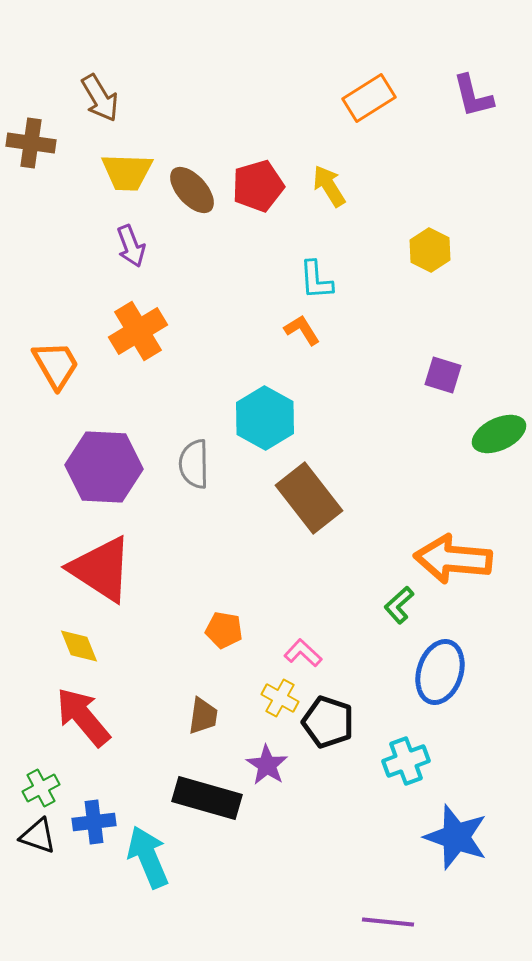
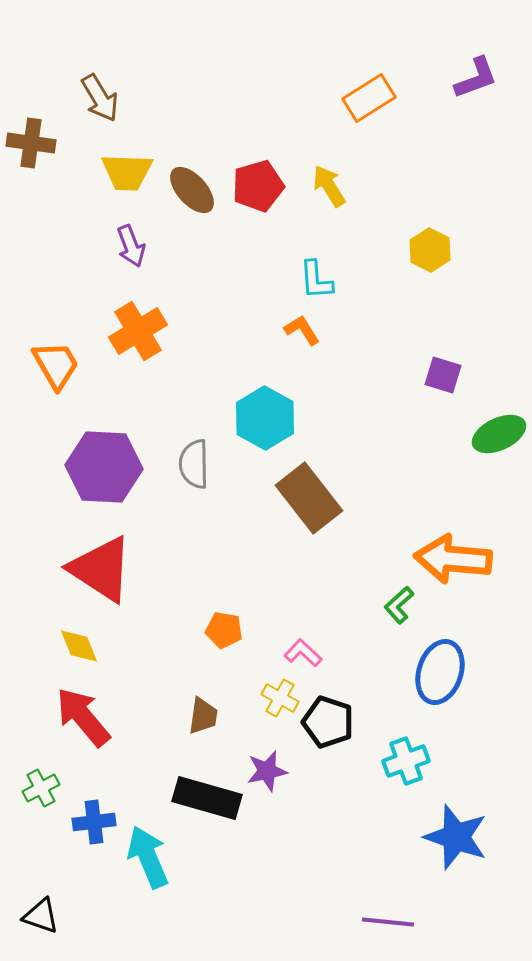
purple L-shape: moved 3 px right, 18 px up; rotated 96 degrees counterclockwise
purple star: moved 6 px down; rotated 27 degrees clockwise
black triangle: moved 3 px right, 80 px down
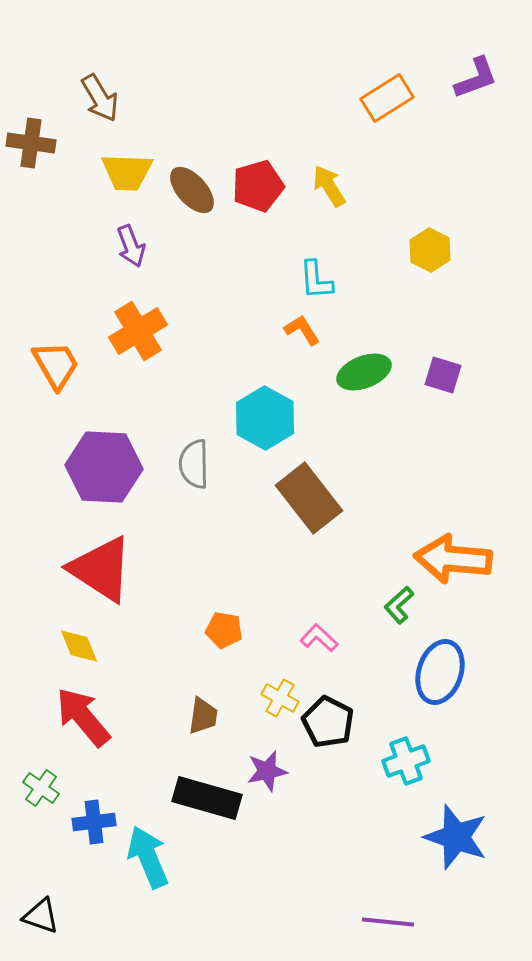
orange rectangle: moved 18 px right
green ellipse: moved 135 px left, 62 px up; rotated 4 degrees clockwise
pink L-shape: moved 16 px right, 15 px up
black pentagon: rotated 9 degrees clockwise
green cross: rotated 27 degrees counterclockwise
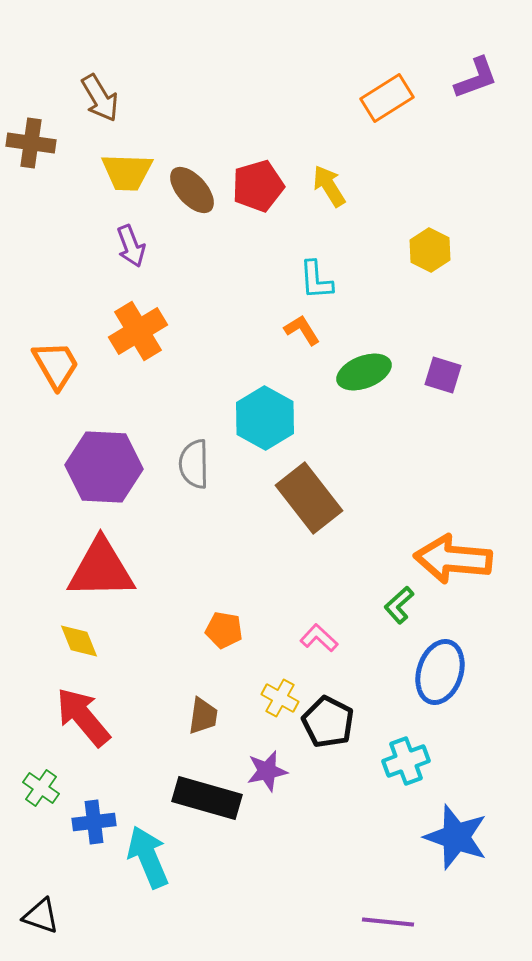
red triangle: rotated 34 degrees counterclockwise
yellow diamond: moved 5 px up
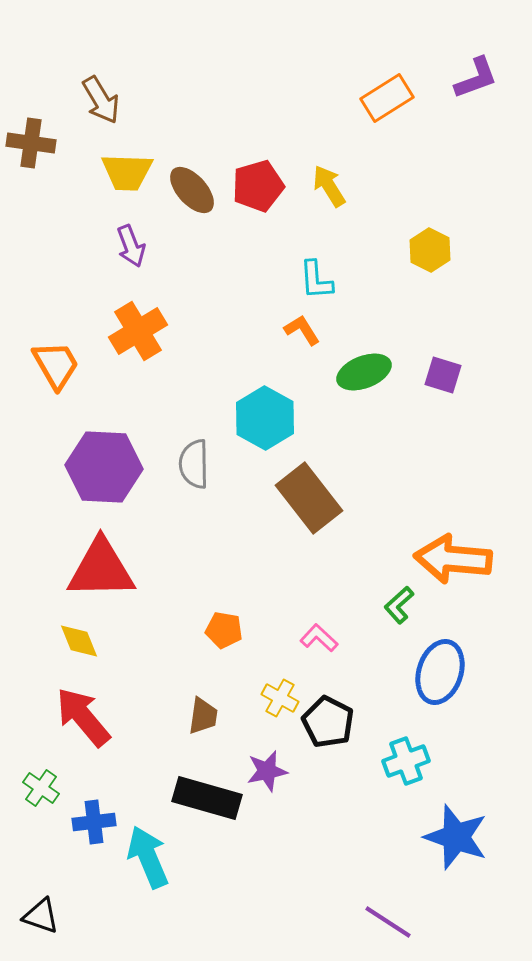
brown arrow: moved 1 px right, 2 px down
purple line: rotated 27 degrees clockwise
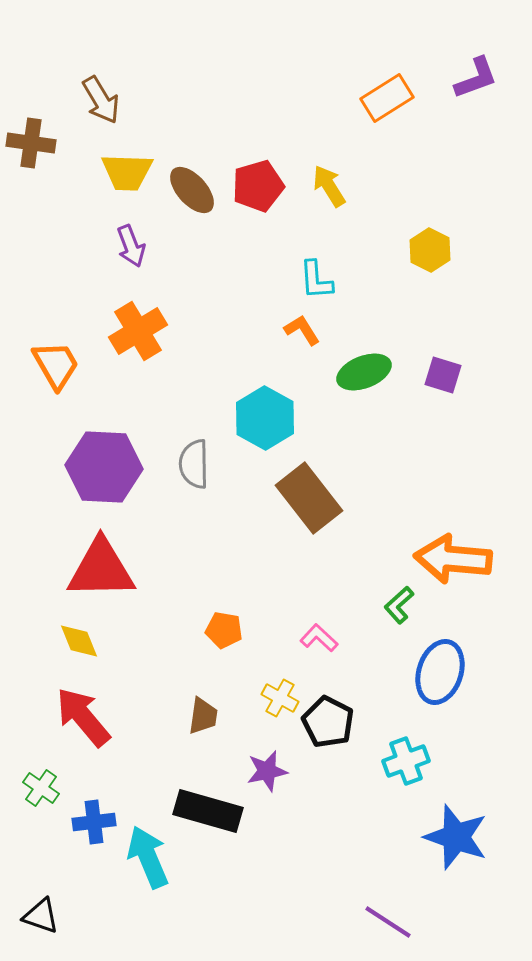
black rectangle: moved 1 px right, 13 px down
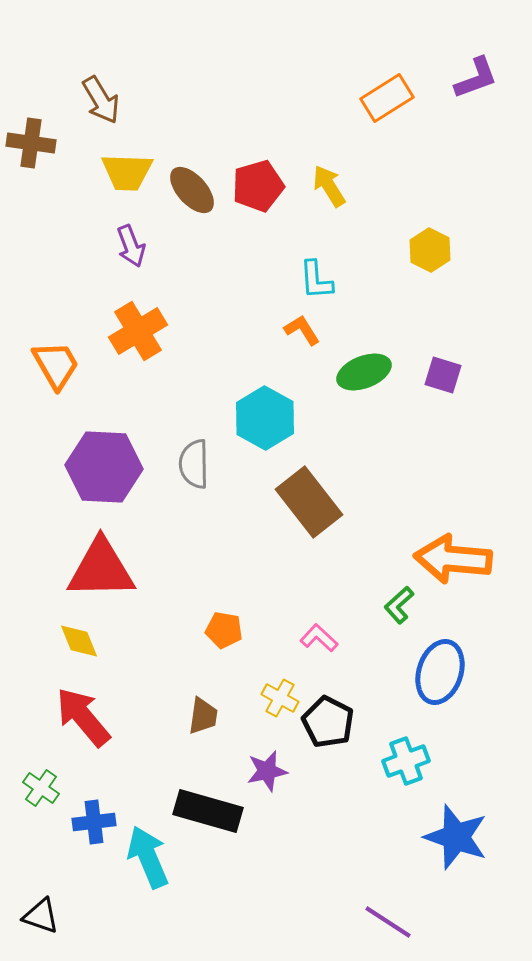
brown rectangle: moved 4 px down
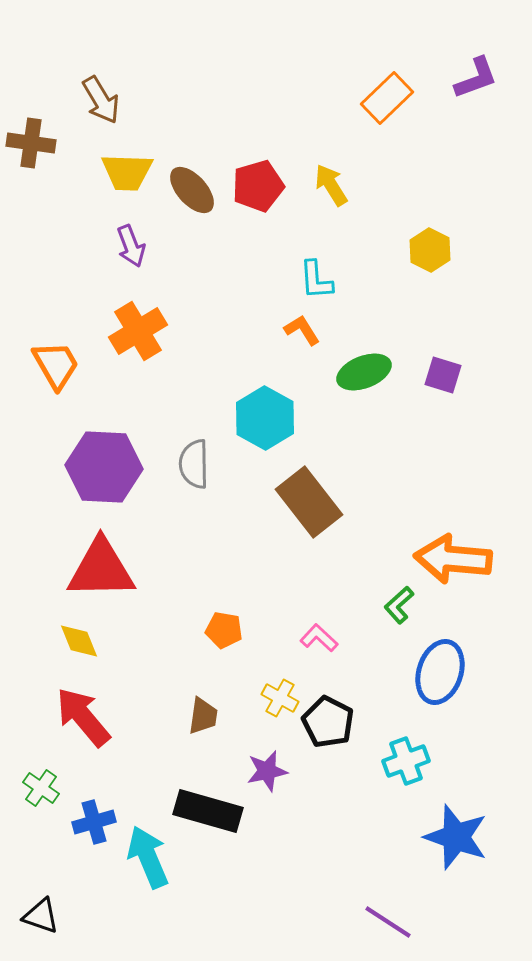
orange rectangle: rotated 12 degrees counterclockwise
yellow arrow: moved 2 px right, 1 px up
blue cross: rotated 9 degrees counterclockwise
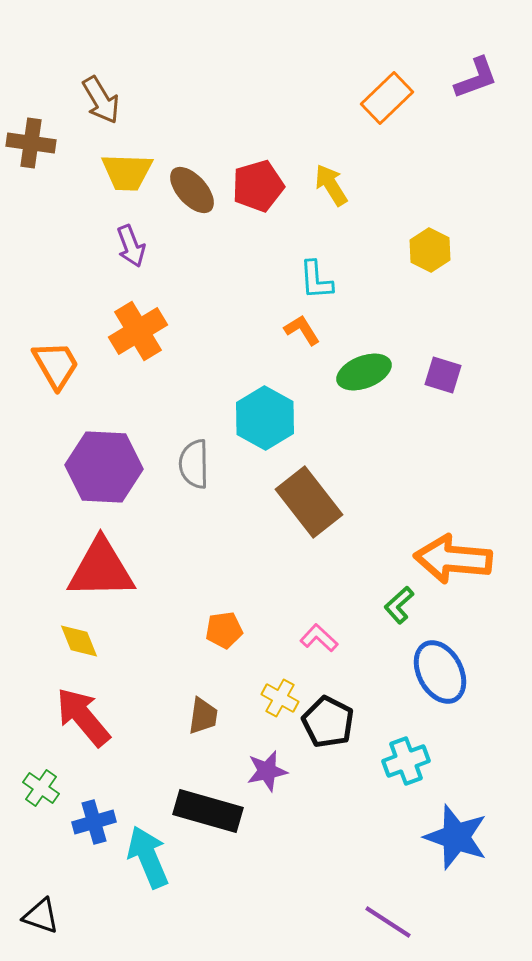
orange pentagon: rotated 18 degrees counterclockwise
blue ellipse: rotated 46 degrees counterclockwise
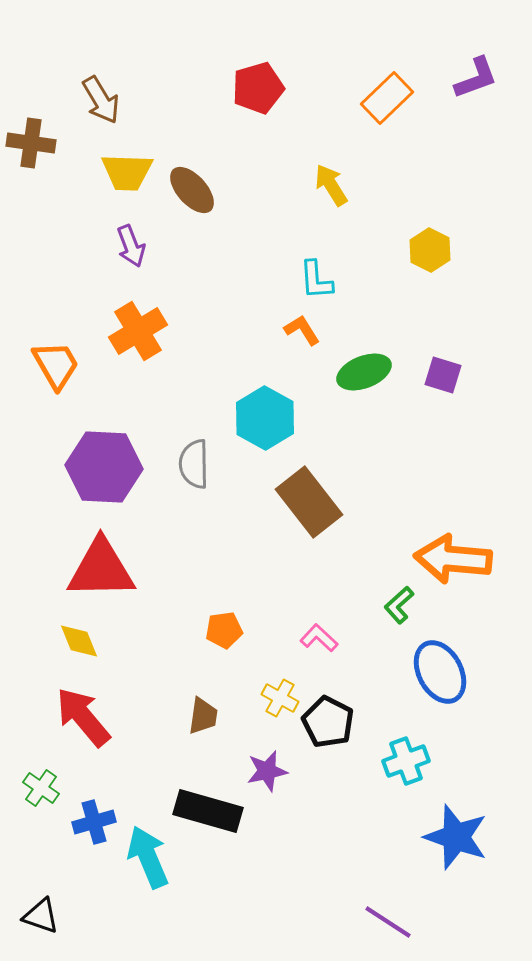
red pentagon: moved 98 px up
